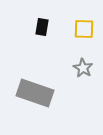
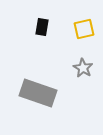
yellow square: rotated 15 degrees counterclockwise
gray rectangle: moved 3 px right
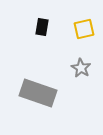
gray star: moved 2 px left
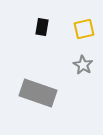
gray star: moved 2 px right, 3 px up
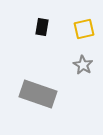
gray rectangle: moved 1 px down
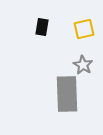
gray rectangle: moved 29 px right; rotated 69 degrees clockwise
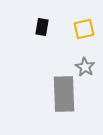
gray star: moved 2 px right, 2 px down
gray rectangle: moved 3 px left
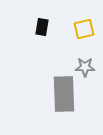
gray star: rotated 30 degrees counterclockwise
